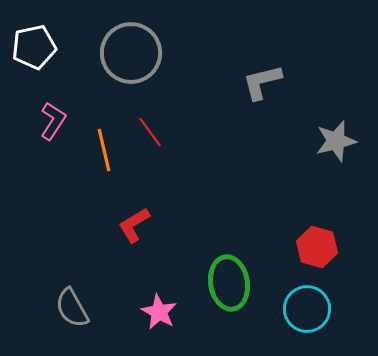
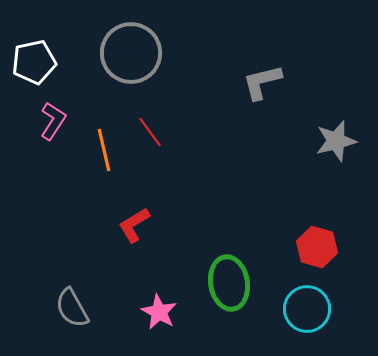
white pentagon: moved 15 px down
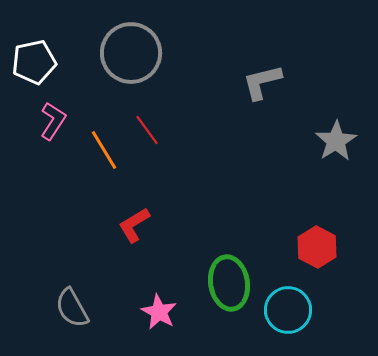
red line: moved 3 px left, 2 px up
gray star: rotated 18 degrees counterclockwise
orange line: rotated 18 degrees counterclockwise
red hexagon: rotated 12 degrees clockwise
cyan circle: moved 19 px left, 1 px down
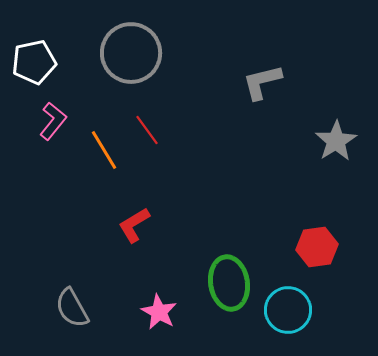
pink L-shape: rotated 6 degrees clockwise
red hexagon: rotated 24 degrees clockwise
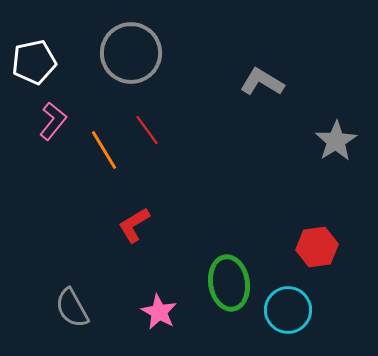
gray L-shape: rotated 45 degrees clockwise
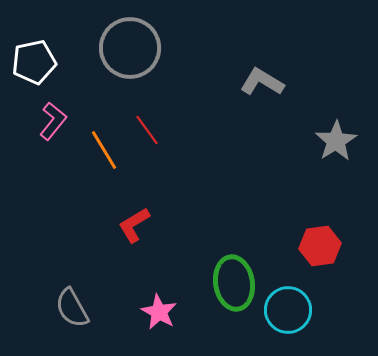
gray circle: moved 1 px left, 5 px up
red hexagon: moved 3 px right, 1 px up
green ellipse: moved 5 px right
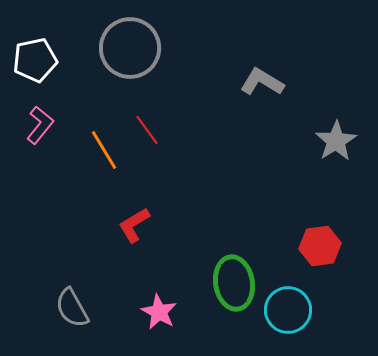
white pentagon: moved 1 px right, 2 px up
pink L-shape: moved 13 px left, 4 px down
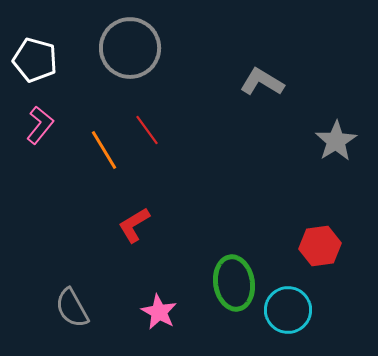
white pentagon: rotated 27 degrees clockwise
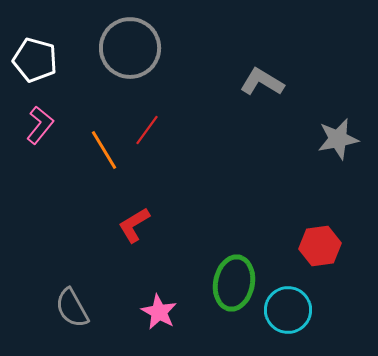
red line: rotated 72 degrees clockwise
gray star: moved 2 px right, 2 px up; rotated 21 degrees clockwise
green ellipse: rotated 20 degrees clockwise
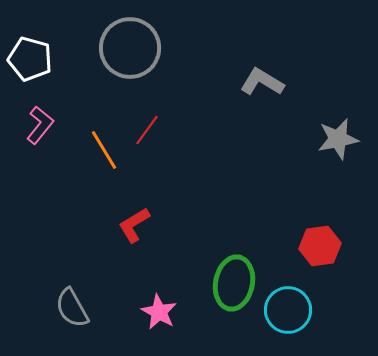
white pentagon: moved 5 px left, 1 px up
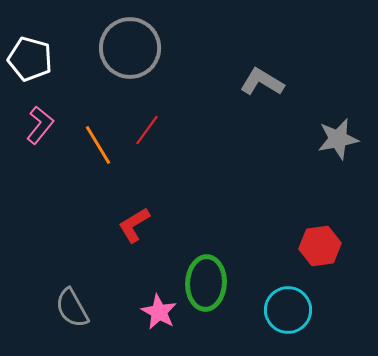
orange line: moved 6 px left, 5 px up
green ellipse: moved 28 px left; rotated 8 degrees counterclockwise
